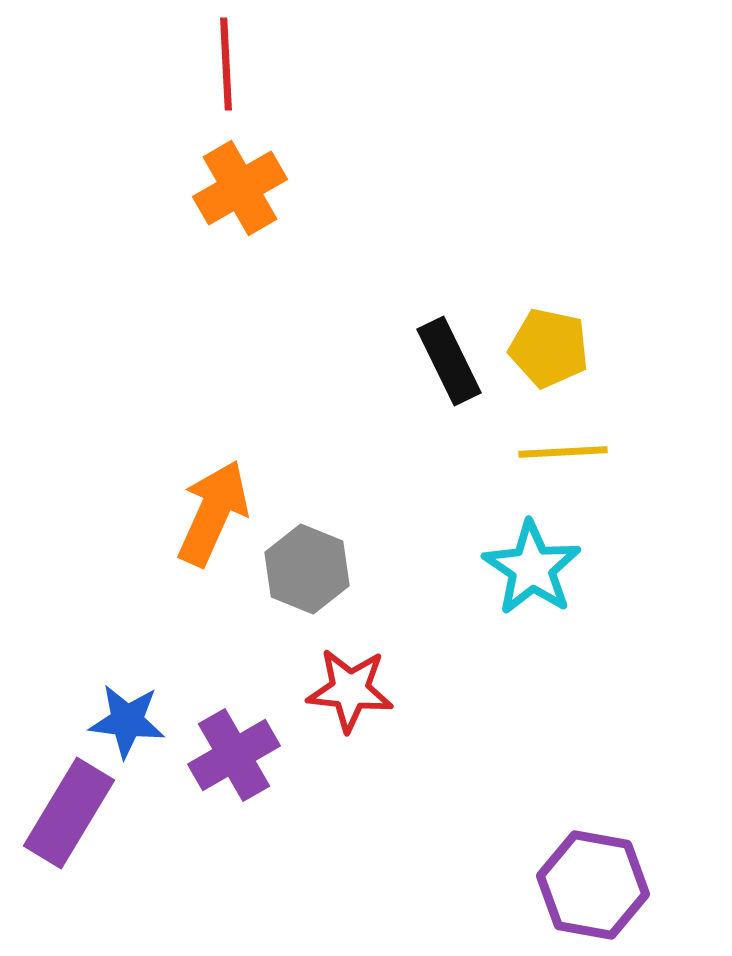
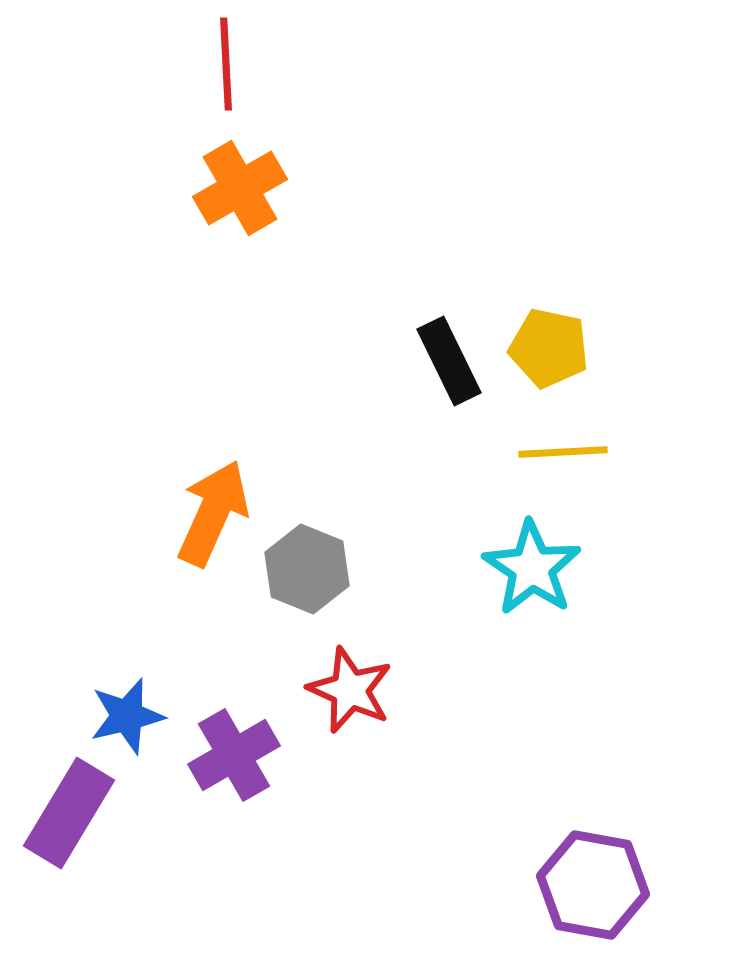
red star: rotated 18 degrees clockwise
blue star: moved 5 px up; rotated 20 degrees counterclockwise
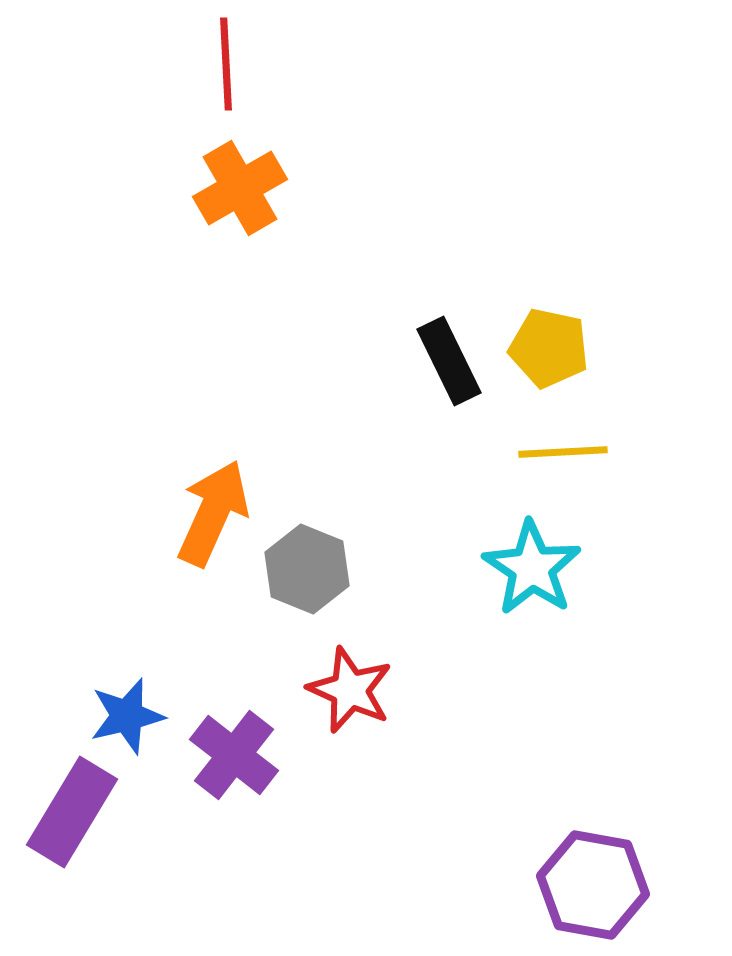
purple cross: rotated 22 degrees counterclockwise
purple rectangle: moved 3 px right, 1 px up
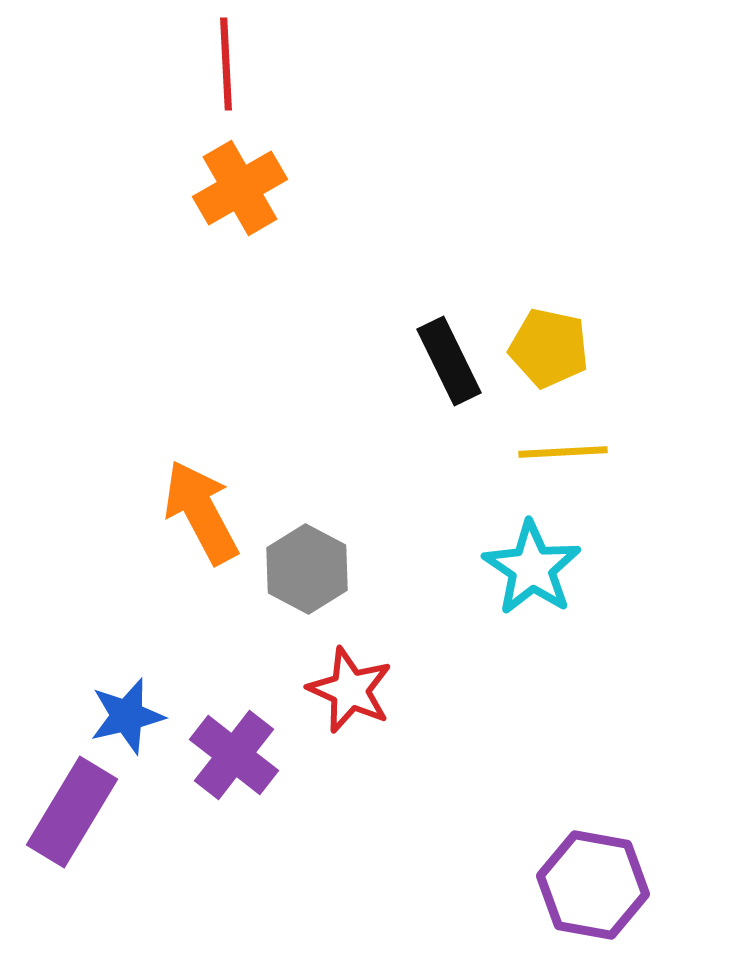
orange arrow: moved 12 px left, 1 px up; rotated 52 degrees counterclockwise
gray hexagon: rotated 6 degrees clockwise
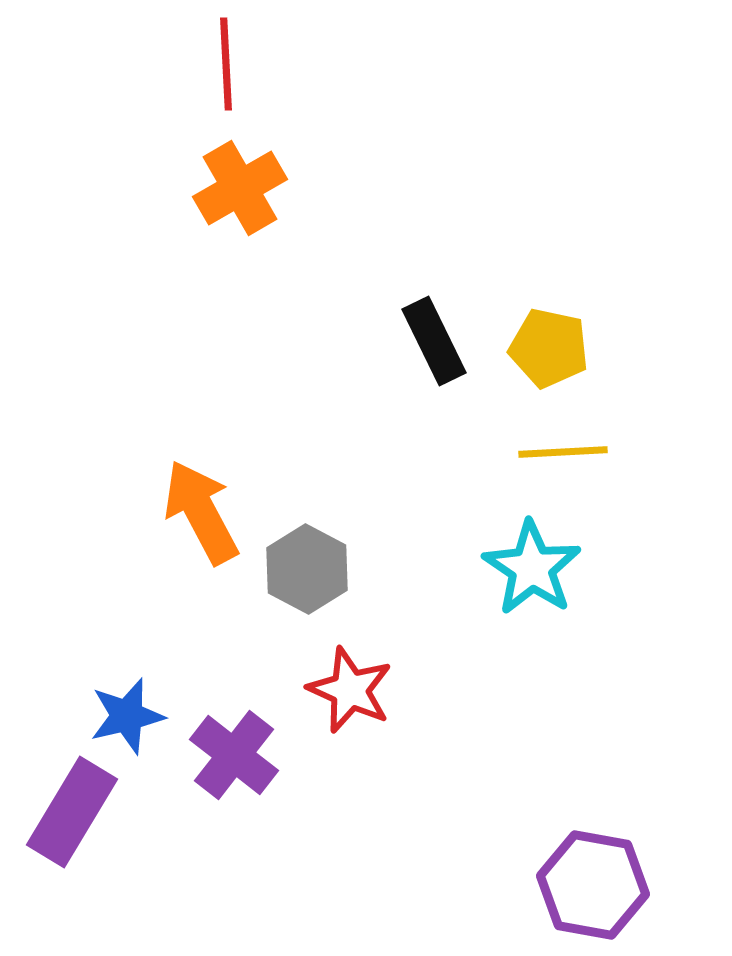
black rectangle: moved 15 px left, 20 px up
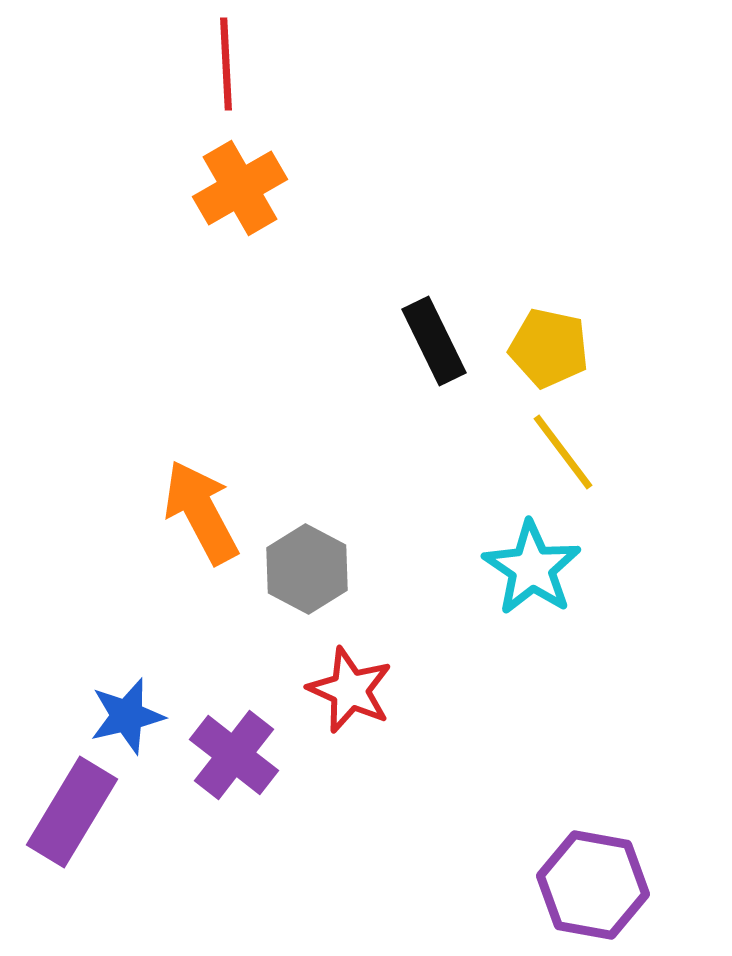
yellow line: rotated 56 degrees clockwise
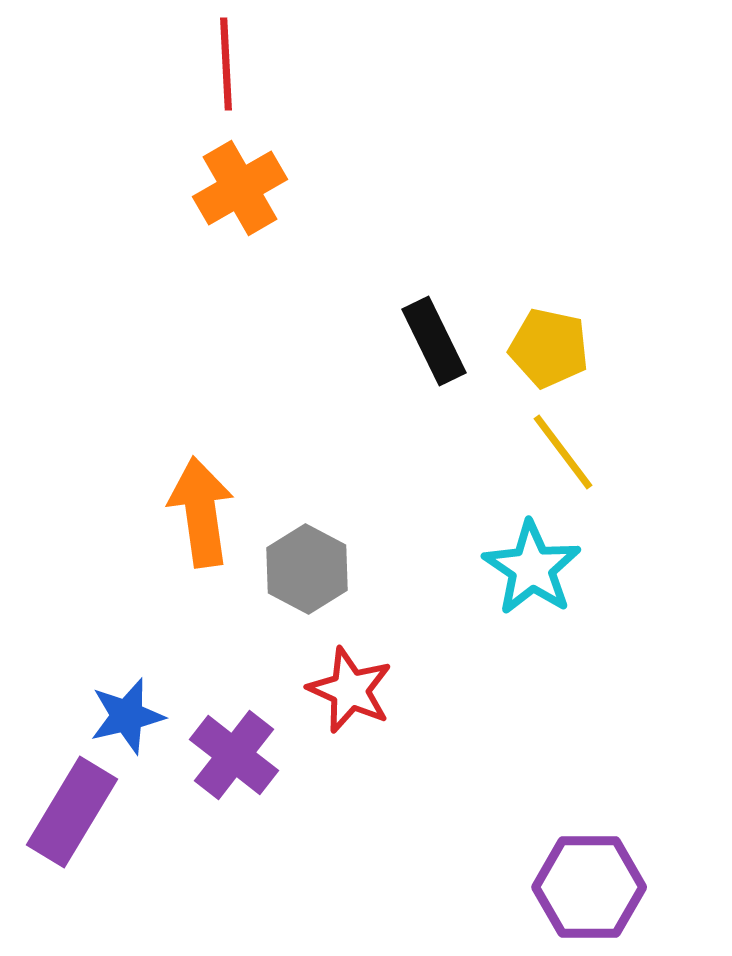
orange arrow: rotated 20 degrees clockwise
purple hexagon: moved 4 px left, 2 px down; rotated 10 degrees counterclockwise
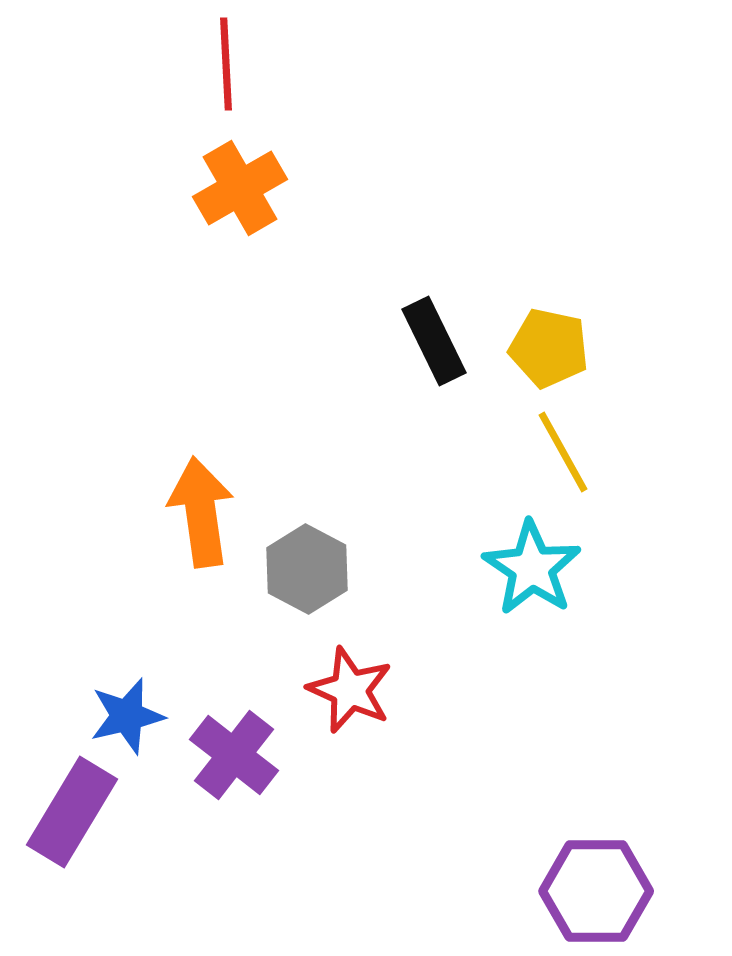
yellow line: rotated 8 degrees clockwise
purple hexagon: moved 7 px right, 4 px down
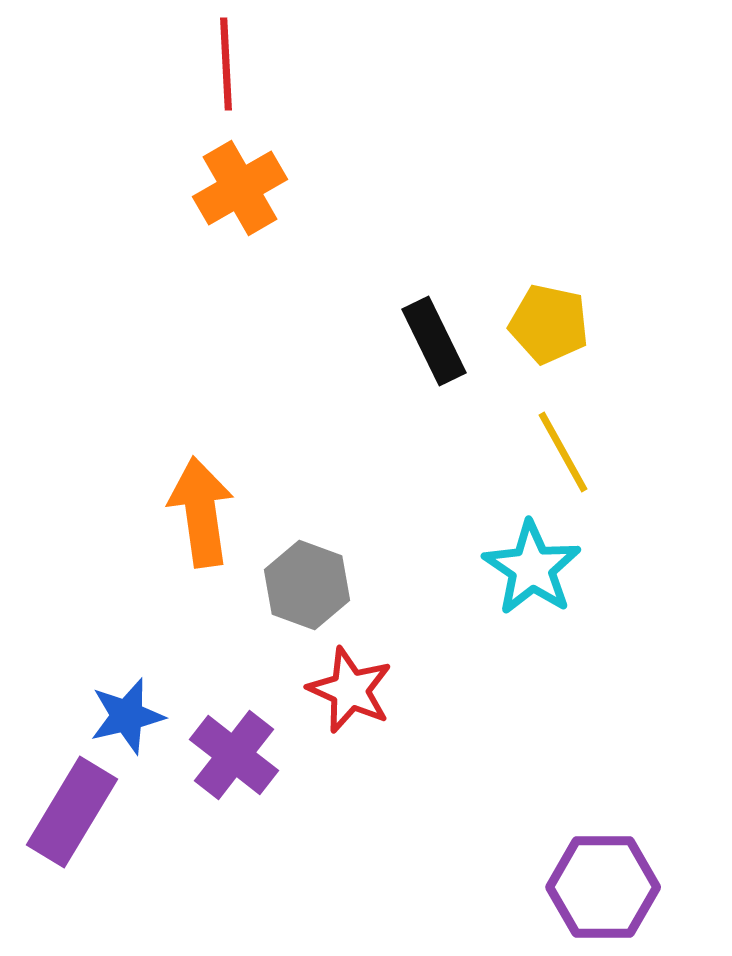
yellow pentagon: moved 24 px up
gray hexagon: moved 16 px down; rotated 8 degrees counterclockwise
purple hexagon: moved 7 px right, 4 px up
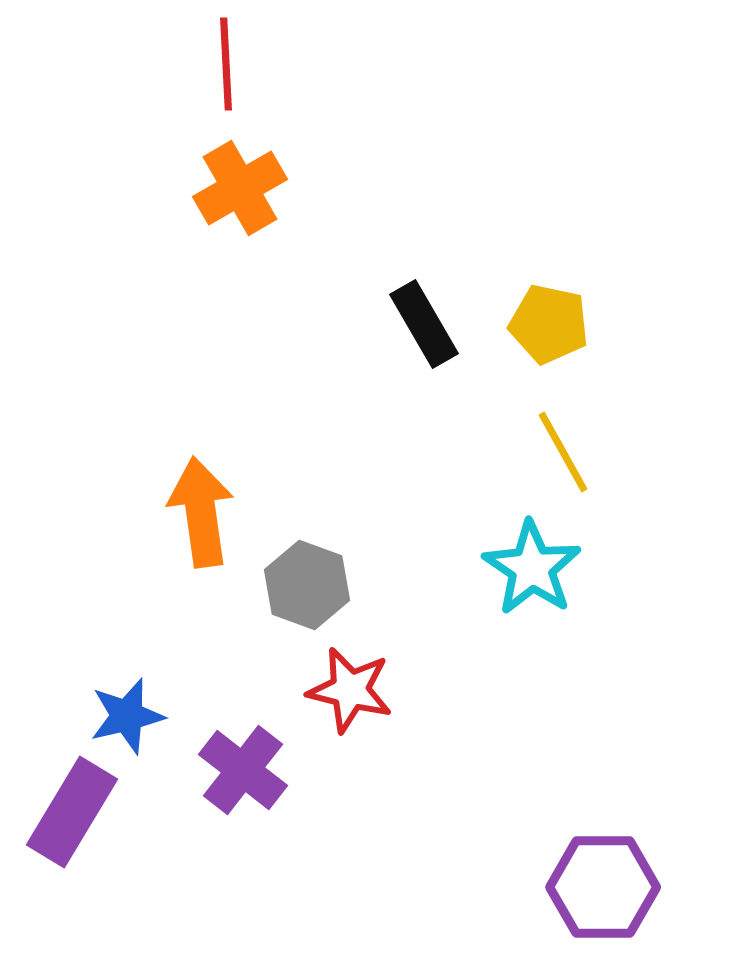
black rectangle: moved 10 px left, 17 px up; rotated 4 degrees counterclockwise
red star: rotated 10 degrees counterclockwise
purple cross: moved 9 px right, 15 px down
